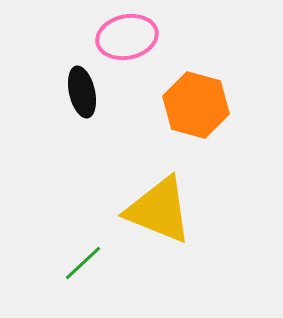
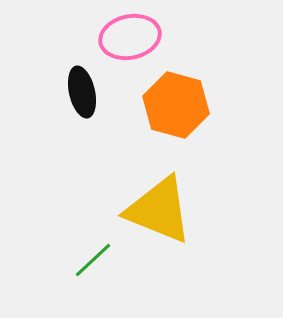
pink ellipse: moved 3 px right
orange hexagon: moved 20 px left
green line: moved 10 px right, 3 px up
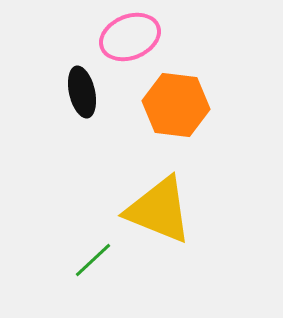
pink ellipse: rotated 10 degrees counterclockwise
orange hexagon: rotated 8 degrees counterclockwise
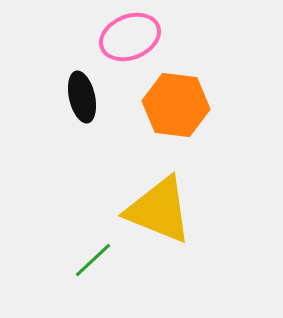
black ellipse: moved 5 px down
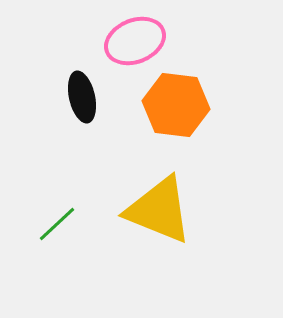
pink ellipse: moved 5 px right, 4 px down
green line: moved 36 px left, 36 px up
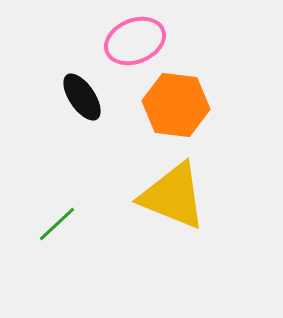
black ellipse: rotated 21 degrees counterclockwise
yellow triangle: moved 14 px right, 14 px up
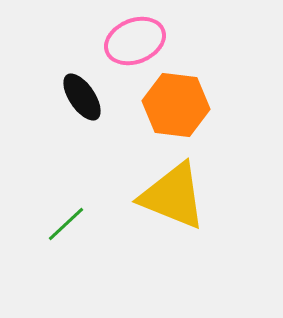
green line: moved 9 px right
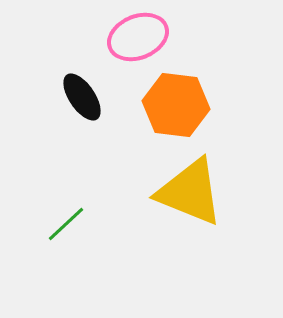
pink ellipse: moved 3 px right, 4 px up
yellow triangle: moved 17 px right, 4 px up
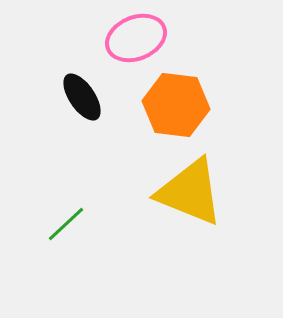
pink ellipse: moved 2 px left, 1 px down
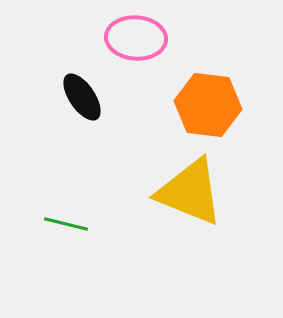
pink ellipse: rotated 26 degrees clockwise
orange hexagon: moved 32 px right
green line: rotated 57 degrees clockwise
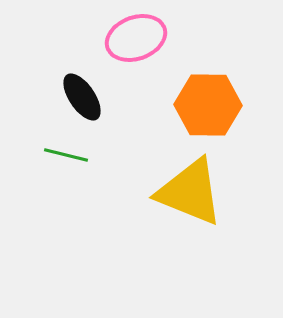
pink ellipse: rotated 24 degrees counterclockwise
orange hexagon: rotated 6 degrees counterclockwise
green line: moved 69 px up
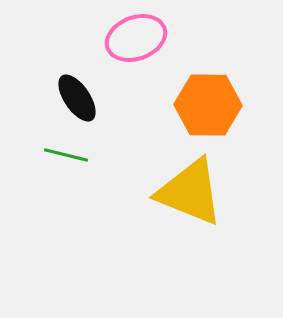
black ellipse: moved 5 px left, 1 px down
